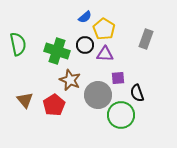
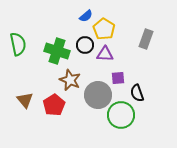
blue semicircle: moved 1 px right, 1 px up
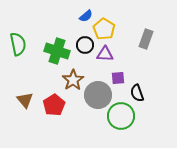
brown star: moved 3 px right; rotated 15 degrees clockwise
green circle: moved 1 px down
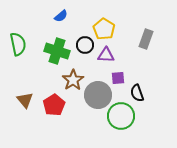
blue semicircle: moved 25 px left
purple triangle: moved 1 px right, 1 px down
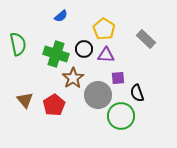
gray rectangle: rotated 66 degrees counterclockwise
black circle: moved 1 px left, 4 px down
green cross: moved 1 px left, 3 px down
brown star: moved 2 px up
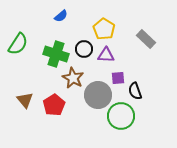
green semicircle: rotated 45 degrees clockwise
brown star: rotated 10 degrees counterclockwise
black semicircle: moved 2 px left, 2 px up
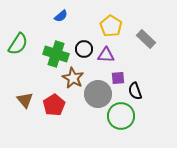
yellow pentagon: moved 7 px right, 3 px up
gray circle: moved 1 px up
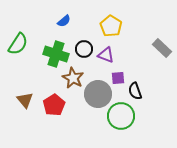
blue semicircle: moved 3 px right, 5 px down
gray rectangle: moved 16 px right, 9 px down
purple triangle: rotated 18 degrees clockwise
